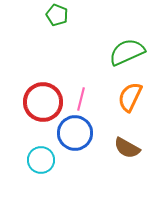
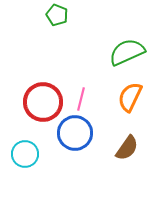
brown semicircle: rotated 84 degrees counterclockwise
cyan circle: moved 16 px left, 6 px up
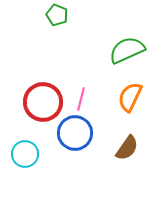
green semicircle: moved 2 px up
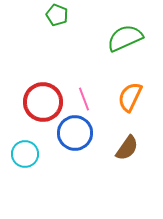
green semicircle: moved 2 px left, 12 px up
pink line: moved 3 px right; rotated 35 degrees counterclockwise
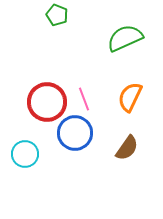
red circle: moved 4 px right
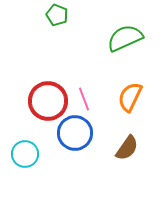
red circle: moved 1 px right, 1 px up
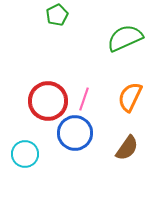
green pentagon: rotated 25 degrees clockwise
pink line: rotated 40 degrees clockwise
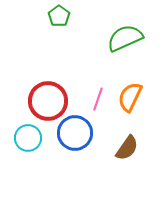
green pentagon: moved 2 px right, 1 px down; rotated 10 degrees counterclockwise
pink line: moved 14 px right
cyan circle: moved 3 px right, 16 px up
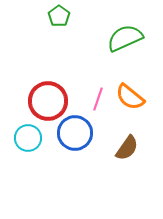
orange semicircle: rotated 76 degrees counterclockwise
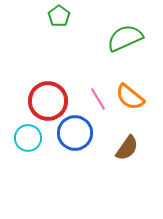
pink line: rotated 50 degrees counterclockwise
